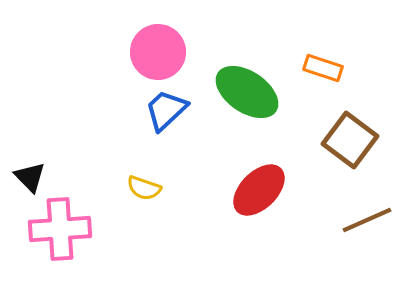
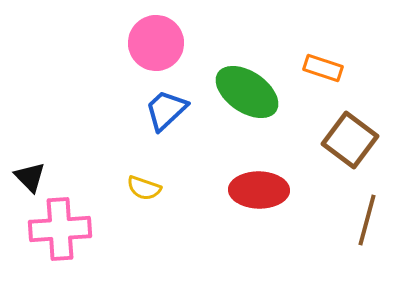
pink circle: moved 2 px left, 9 px up
red ellipse: rotated 46 degrees clockwise
brown line: rotated 51 degrees counterclockwise
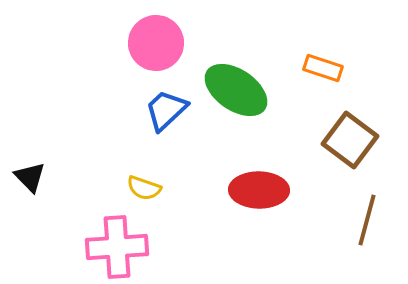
green ellipse: moved 11 px left, 2 px up
pink cross: moved 57 px right, 18 px down
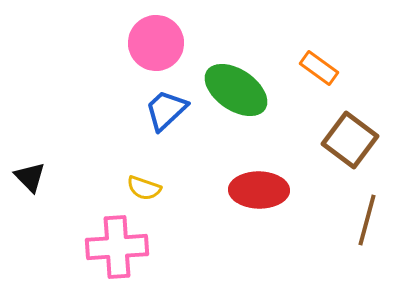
orange rectangle: moved 4 px left; rotated 18 degrees clockwise
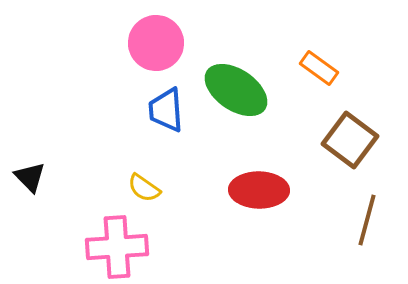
blue trapezoid: rotated 51 degrees counterclockwise
yellow semicircle: rotated 16 degrees clockwise
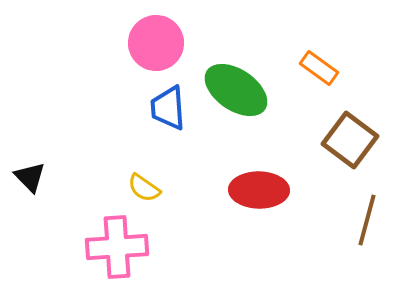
blue trapezoid: moved 2 px right, 2 px up
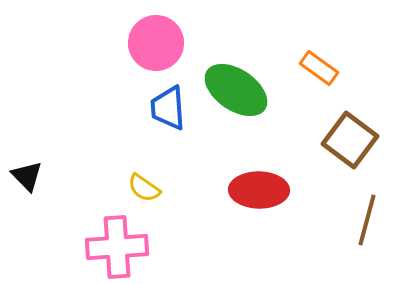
black triangle: moved 3 px left, 1 px up
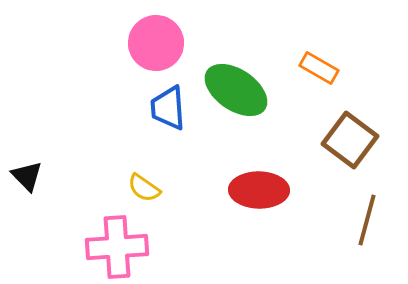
orange rectangle: rotated 6 degrees counterclockwise
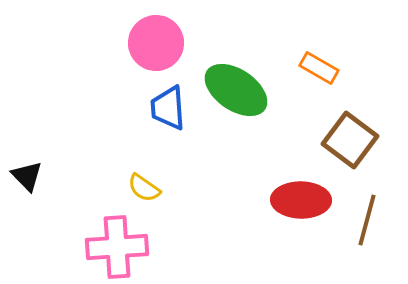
red ellipse: moved 42 px right, 10 px down
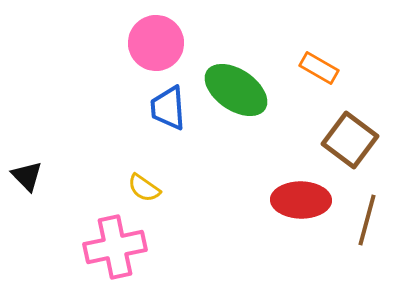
pink cross: moved 2 px left; rotated 8 degrees counterclockwise
